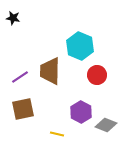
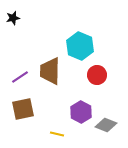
black star: rotated 24 degrees counterclockwise
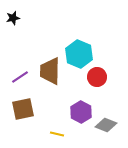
cyan hexagon: moved 1 px left, 8 px down
red circle: moved 2 px down
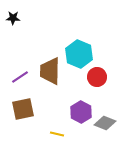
black star: rotated 16 degrees clockwise
gray diamond: moved 1 px left, 2 px up
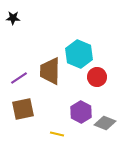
purple line: moved 1 px left, 1 px down
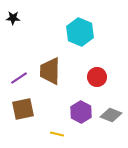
cyan hexagon: moved 1 px right, 22 px up
gray diamond: moved 6 px right, 8 px up
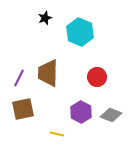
black star: moved 32 px right; rotated 24 degrees counterclockwise
brown trapezoid: moved 2 px left, 2 px down
purple line: rotated 30 degrees counterclockwise
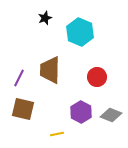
brown trapezoid: moved 2 px right, 3 px up
brown square: rotated 25 degrees clockwise
yellow line: rotated 24 degrees counterclockwise
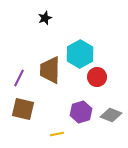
cyan hexagon: moved 22 px down; rotated 8 degrees clockwise
purple hexagon: rotated 15 degrees clockwise
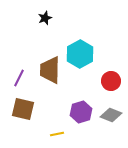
red circle: moved 14 px right, 4 px down
